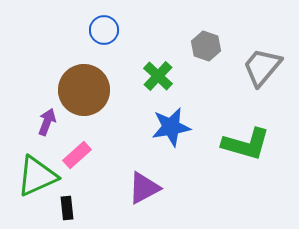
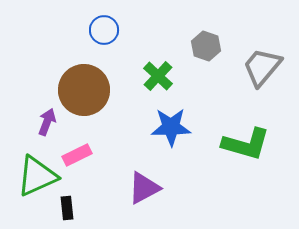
blue star: rotated 9 degrees clockwise
pink rectangle: rotated 16 degrees clockwise
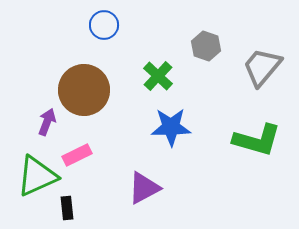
blue circle: moved 5 px up
green L-shape: moved 11 px right, 4 px up
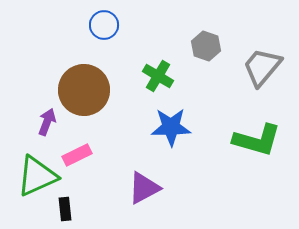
green cross: rotated 12 degrees counterclockwise
black rectangle: moved 2 px left, 1 px down
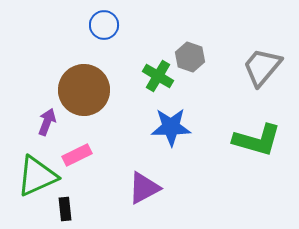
gray hexagon: moved 16 px left, 11 px down
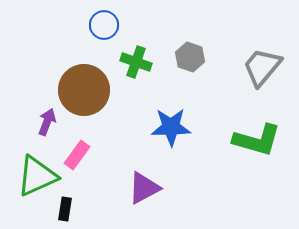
green cross: moved 22 px left, 14 px up; rotated 12 degrees counterclockwise
pink rectangle: rotated 28 degrees counterclockwise
black rectangle: rotated 15 degrees clockwise
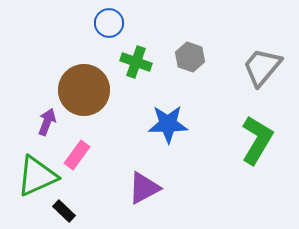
blue circle: moved 5 px right, 2 px up
blue star: moved 3 px left, 3 px up
green L-shape: rotated 75 degrees counterclockwise
black rectangle: moved 1 px left, 2 px down; rotated 55 degrees counterclockwise
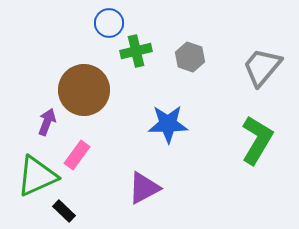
green cross: moved 11 px up; rotated 32 degrees counterclockwise
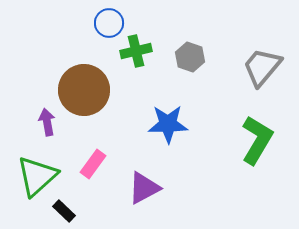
purple arrow: rotated 32 degrees counterclockwise
pink rectangle: moved 16 px right, 9 px down
green triangle: rotated 18 degrees counterclockwise
